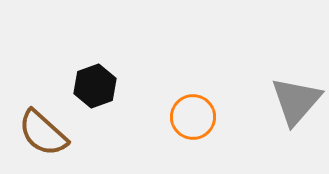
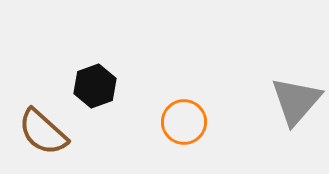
orange circle: moved 9 px left, 5 px down
brown semicircle: moved 1 px up
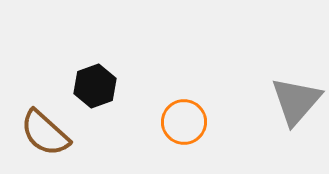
brown semicircle: moved 2 px right, 1 px down
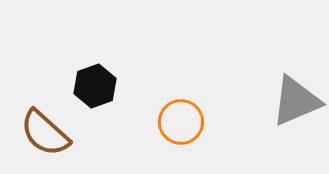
gray triangle: rotated 26 degrees clockwise
orange circle: moved 3 px left
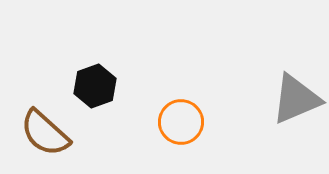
gray triangle: moved 2 px up
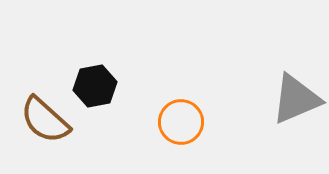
black hexagon: rotated 9 degrees clockwise
brown semicircle: moved 13 px up
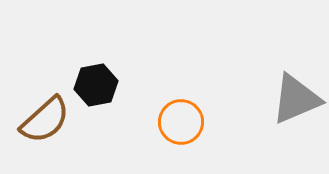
black hexagon: moved 1 px right, 1 px up
brown semicircle: rotated 84 degrees counterclockwise
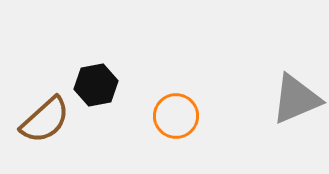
orange circle: moved 5 px left, 6 px up
